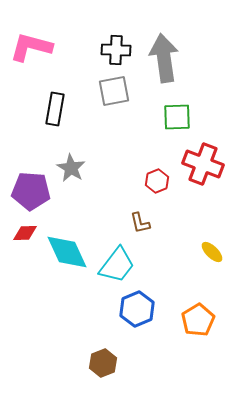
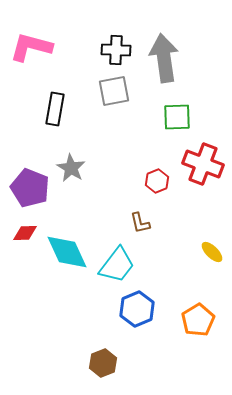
purple pentagon: moved 1 px left, 3 px up; rotated 18 degrees clockwise
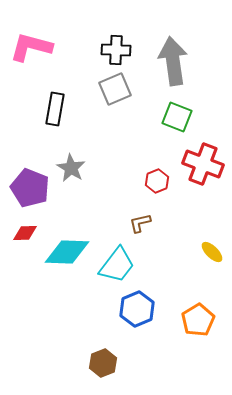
gray arrow: moved 9 px right, 3 px down
gray square: moved 1 px right, 2 px up; rotated 12 degrees counterclockwise
green square: rotated 24 degrees clockwise
brown L-shape: rotated 90 degrees clockwise
cyan diamond: rotated 63 degrees counterclockwise
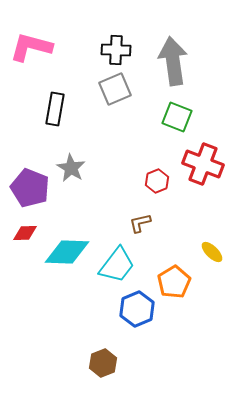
orange pentagon: moved 24 px left, 38 px up
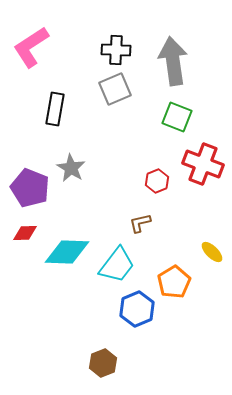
pink L-shape: rotated 48 degrees counterclockwise
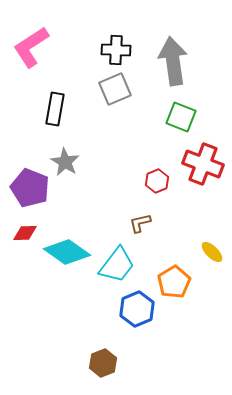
green square: moved 4 px right
gray star: moved 6 px left, 6 px up
cyan diamond: rotated 33 degrees clockwise
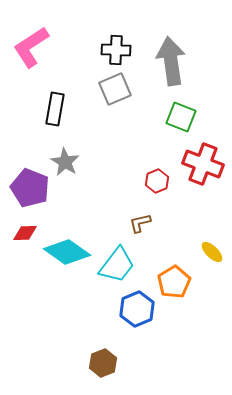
gray arrow: moved 2 px left
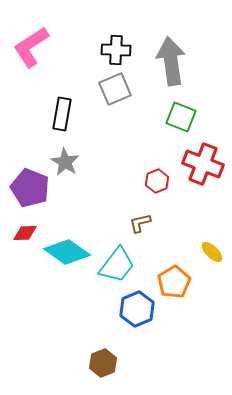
black rectangle: moved 7 px right, 5 px down
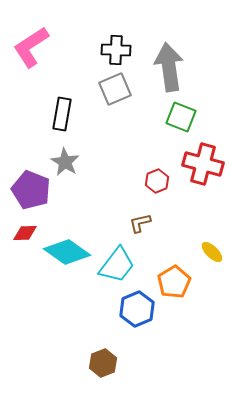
gray arrow: moved 2 px left, 6 px down
red cross: rotated 6 degrees counterclockwise
purple pentagon: moved 1 px right, 2 px down
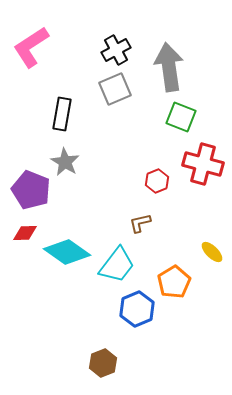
black cross: rotated 32 degrees counterclockwise
